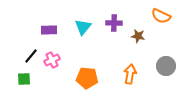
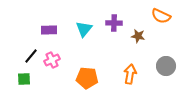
cyan triangle: moved 1 px right, 2 px down
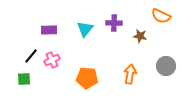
cyan triangle: moved 1 px right
brown star: moved 2 px right
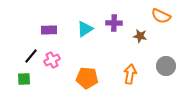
cyan triangle: rotated 18 degrees clockwise
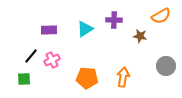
orange semicircle: rotated 54 degrees counterclockwise
purple cross: moved 3 px up
orange arrow: moved 7 px left, 3 px down
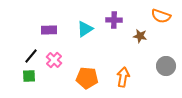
orange semicircle: rotated 48 degrees clockwise
pink cross: moved 2 px right; rotated 21 degrees counterclockwise
green square: moved 5 px right, 3 px up
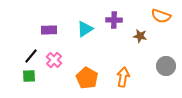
orange pentagon: rotated 25 degrees clockwise
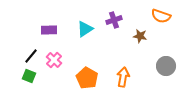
purple cross: rotated 21 degrees counterclockwise
green square: rotated 24 degrees clockwise
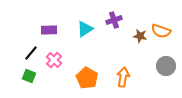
orange semicircle: moved 15 px down
black line: moved 3 px up
